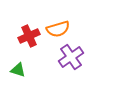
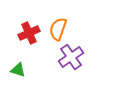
orange semicircle: rotated 125 degrees clockwise
red cross: moved 3 px up
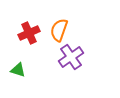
orange semicircle: moved 1 px right, 1 px down
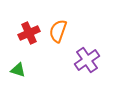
orange semicircle: moved 1 px left, 1 px down
purple cross: moved 16 px right, 3 px down
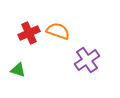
orange semicircle: rotated 90 degrees clockwise
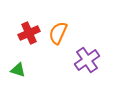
orange semicircle: moved 2 px down; rotated 85 degrees counterclockwise
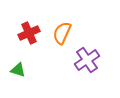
orange semicircle: moved 4 px right
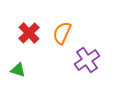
red cross: rotated 20 degrees counterclockwise
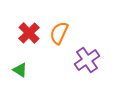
orange semicircle: moved 3 px left
green triangle: moved 2 px right; rotated 14 degrees clockwise
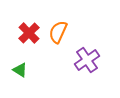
orange semicircle: moved 1 px left, 1 px up
